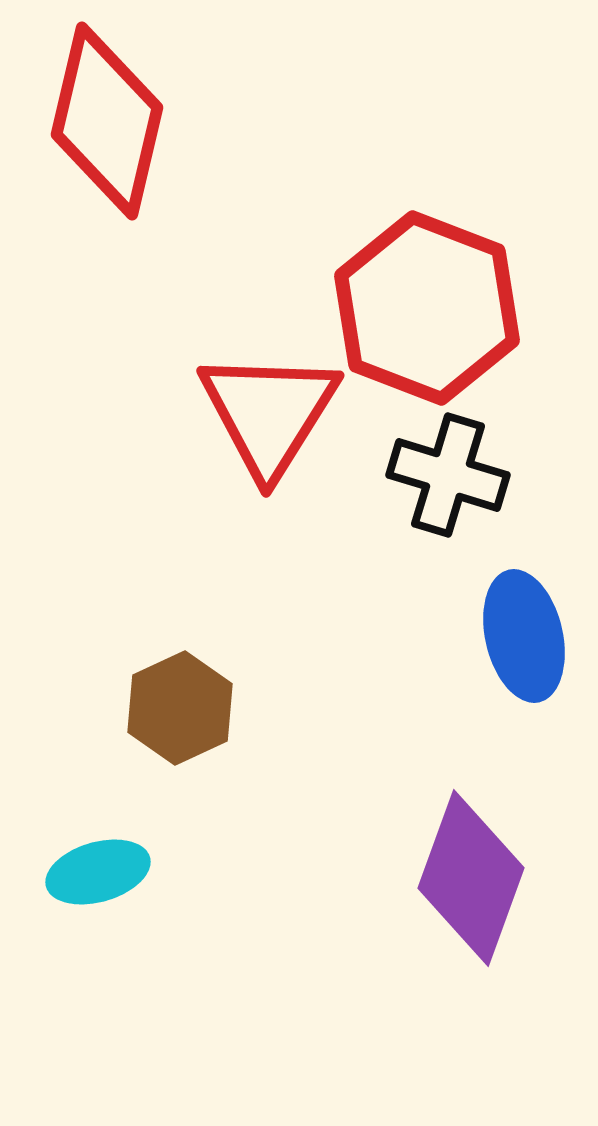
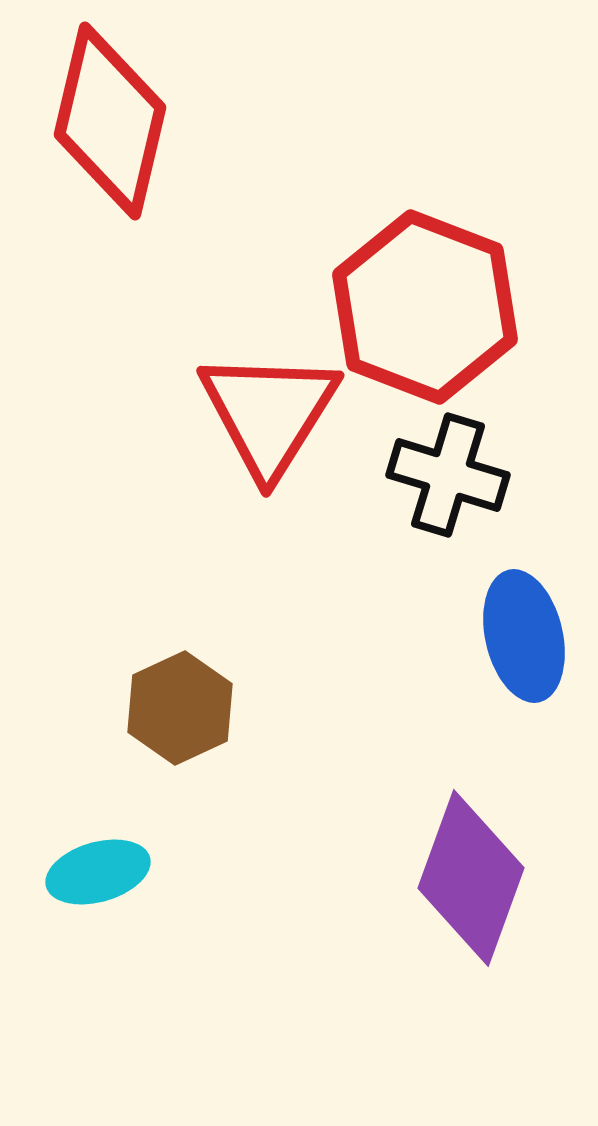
red diamond: moved 3 px right
red hexagon: moved 2 px left, 1 px up
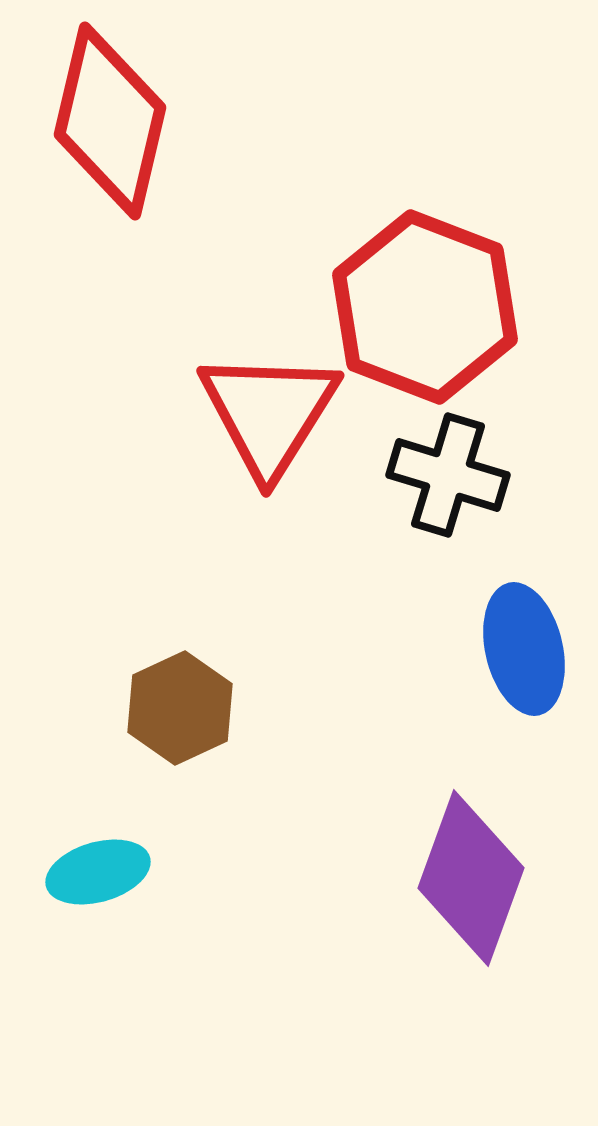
blue ellipse: moved 13 px down
